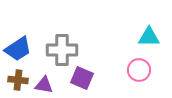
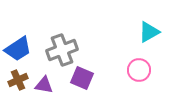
cyan triangle: moved 5 px up; rotated 30 degrees counterclockwise
gray cross: rotated 20 degrees counterclockwise
brown cross: rotated 30 degrees counterclockwise
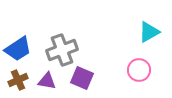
purple triangle: moved 3 px right, 4 px up
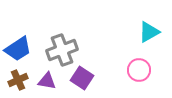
purple square: rotated 10 degrees clockwise
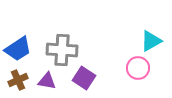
cyan triangle: moved 2 px right, 9 px down
gray cross: rotated 24 degrees clockwise
pink circle: moved 1 px left, 2 px up
purple square: moved 2 px right
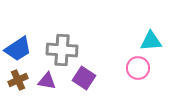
cyan triangle: rotated 25 degrees clockwise
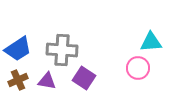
cyan triangle: moved 1 px down
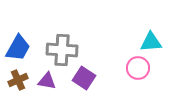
blue trapezoid: moved 1 px up; rotated 28 degrees counterclockwise
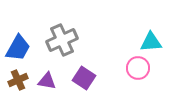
gray cross: moved 10 px up; rotated 28 degrees counterclockwise
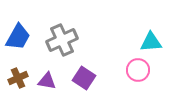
blue trapezoid: moved 11 px up
pink circle: moved 2 px down
brown cross: moved 2 px up
